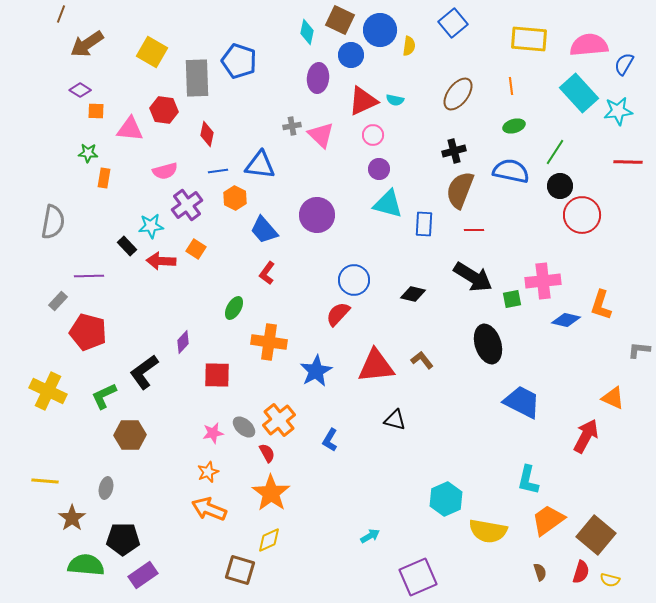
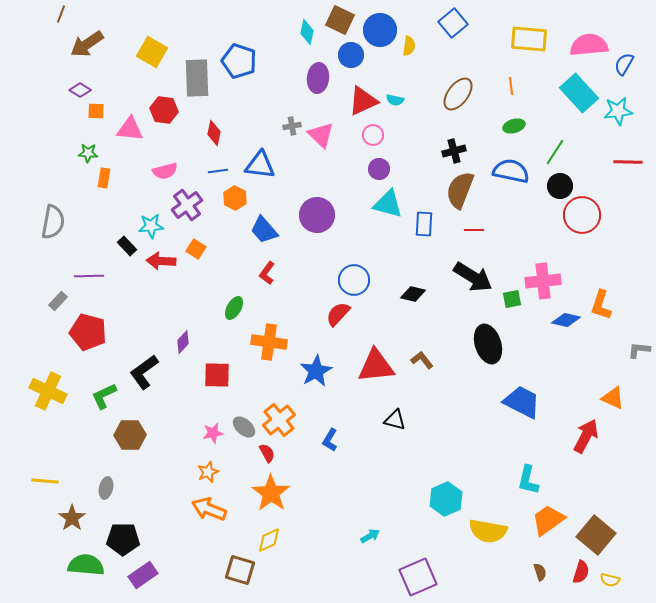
red diamond at (207, 134): moved 7 px right, 1 px up
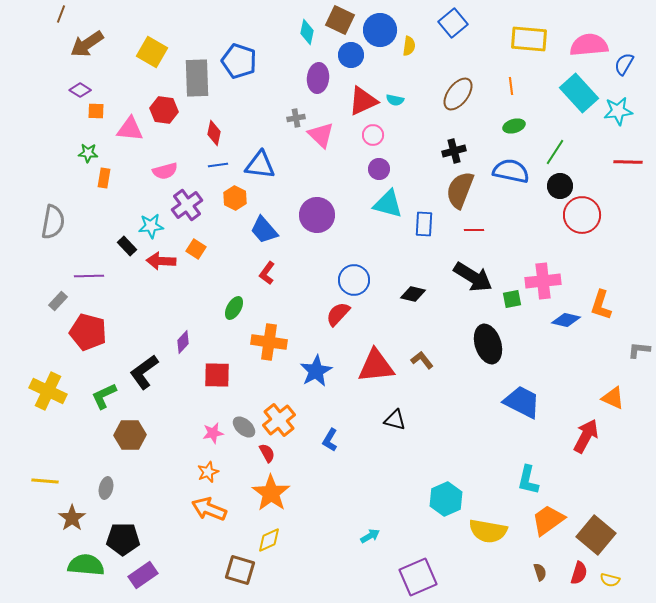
gray cross at (292, 126): moved 4 px right, 8 px up
blue line at (218, 171): moved 6 px up
red semicircle at (581, 572): moved 2 px left, 1 px down
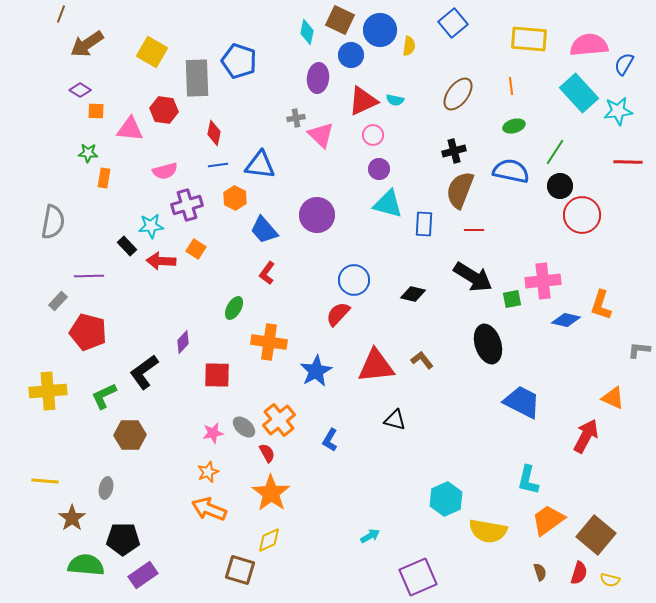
purple cross at (187, 205): rotated 20 degrees clockwise
yellow cross at (48, 391): rotated 30 degrees counterclockwise
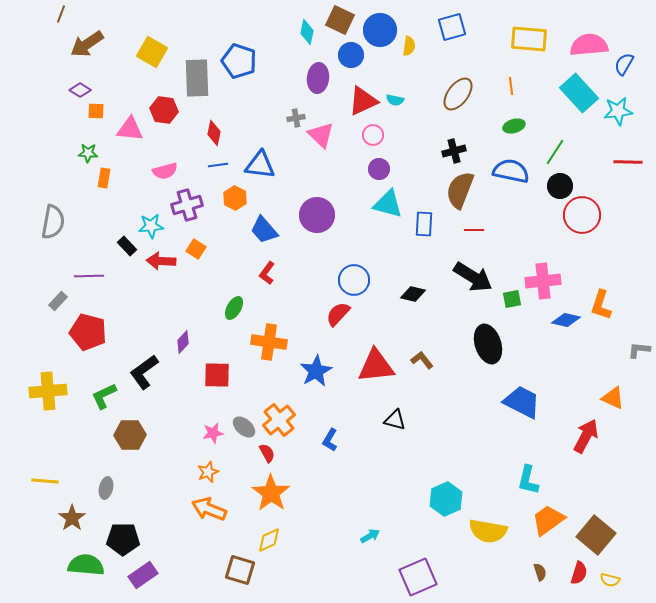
blue square at (453, 23): moved 1 px left, 4 px down; rotated 24 degrees clockwise
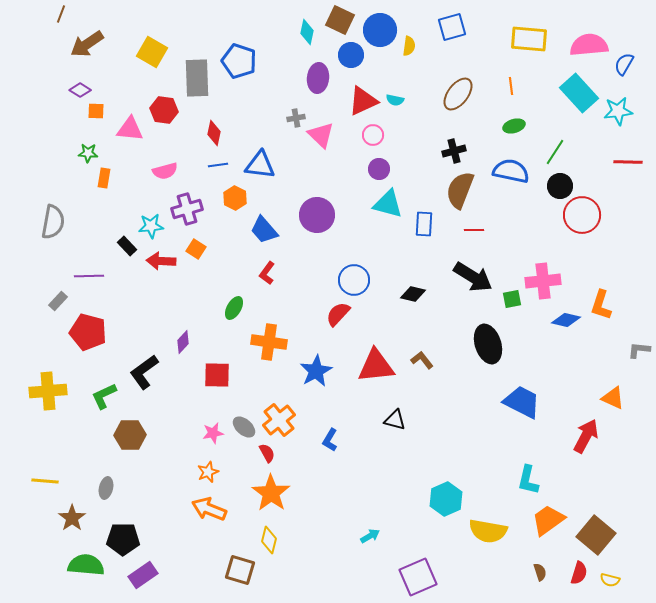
purple cross at (187, 205): moved 4 px down
yellow diamond at (269, 540): rotated 52 degrees counterclockwise
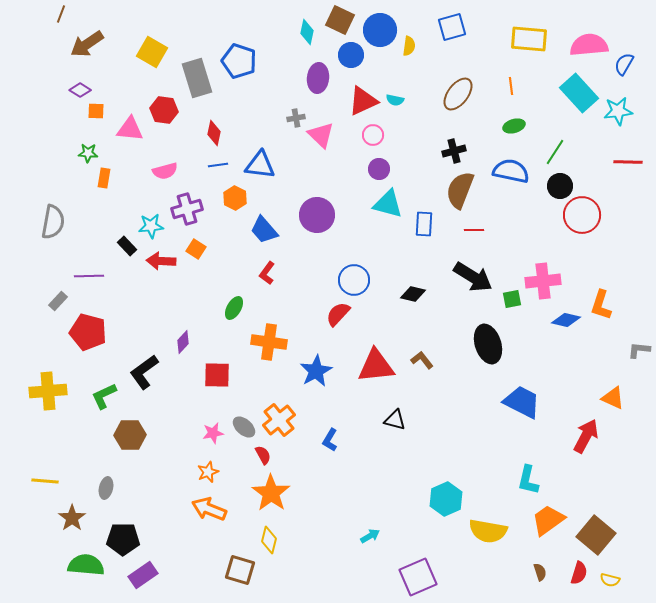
gray rectangle at (197, 78): rotated 15 degrees counterclockwise
red semicircle at (267, 453): moved 4 px left, 2 px down
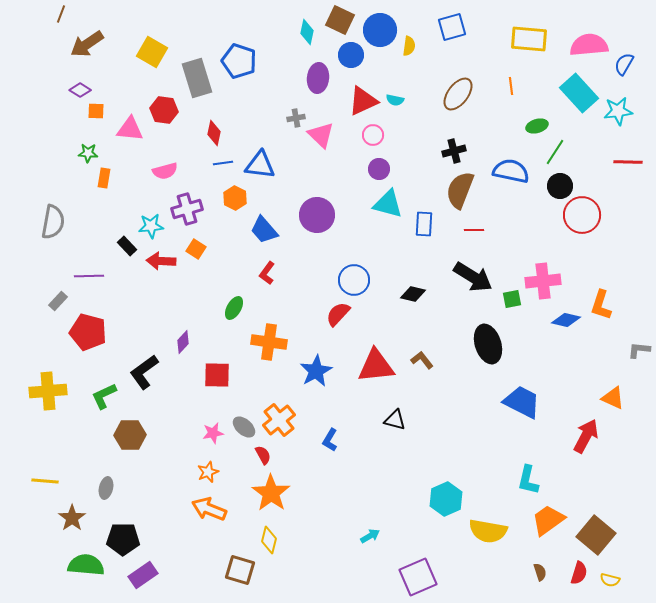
green ellipse at (514, 126): moved 23 px right
blue line at (218, 165): moved 5 px right, 2 px up
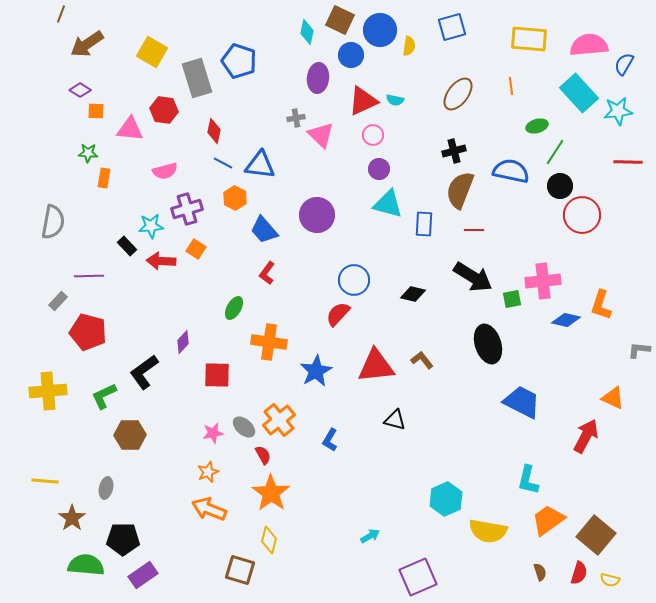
red diamond at (214, 133): moved 2 px up
blue line at (223, 163): rotated 36 degrees clockwise
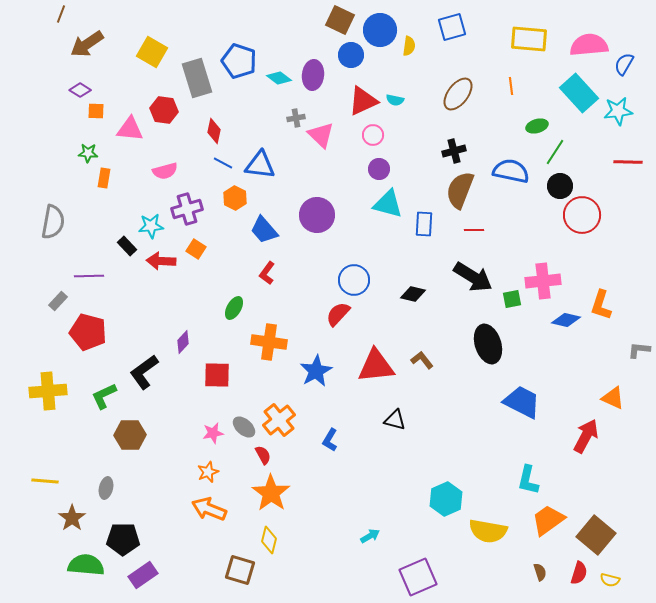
cyan diamond at (307, 32): moved 28 px left, 46 px down; rotated 65 degrees counterclockwise
purple ellipse at (318, 78): moved 5 px left, 3 px up
